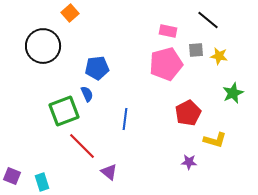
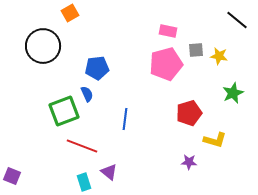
orange square: rotated 12 degrees clockwise
black line: moved 29 px right
red pentagon: moved 1 px right; rotated 10 degrees clockwise
red line: rotated 24 degrees counterclockwise
cyan rectangle: moved 42 px right
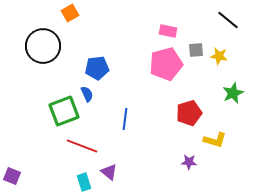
black line: moved 9 px left
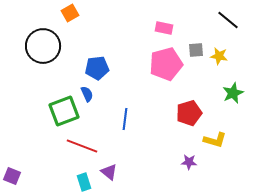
pink rectangle: moved 4 px left, 3 px up
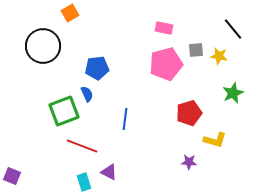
black line: moved 5 px right, 9 px down; rotated 10 degrees clockwise
purple triangle: rotated 12 degrees counterclockwise
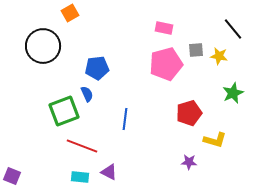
cyan rectangle: moved 4 px left, 5 px up; rotated 66 degrees counterclockwise
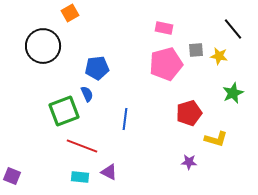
yellow L-shape: moved 1 px right, 1 px up
